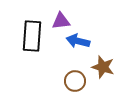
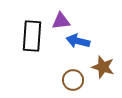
brown circle: moved 2 px left, 1 px up
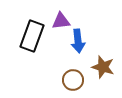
black rectangle: rotated 16 degrees clockwise
blue arrow: rotated 110 degrees counterclockwise
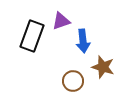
purple triangle: rotated 12 degrees counterclockwise
blue arrow: moved 5 px right
brown circle: moved 1 px down
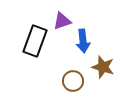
purple triangle: moved 1 px right
black rectangle: moved 3 px right, 5 px down
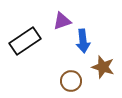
black rectangle: moved 10 px left; rotated 36 degrees clockwise
brown circle: moved 2 px left
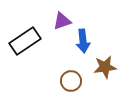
brown star: moved 2 px right; rotated 25 degrees counterclockwise
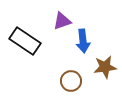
black rectangle: rotated 68 degrees clockwise
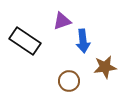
brown circle: moved 2 px left
